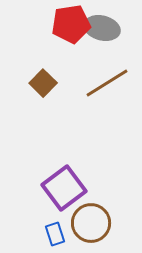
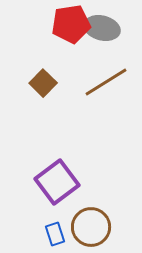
brown line: moved 1 px left, 1 px up
purple square: moved 7 px left, 6 px up
brown circle: moved 4 px down
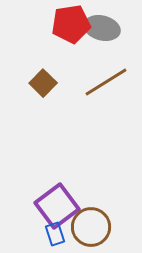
purple square: moved 24 px down
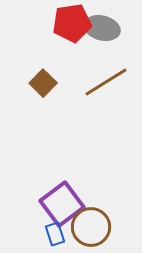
red pentagon: moved 1 px right, 1 px up
purple square: moved 5 px right, 2 px up
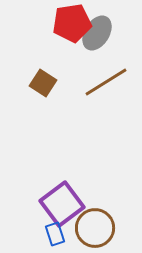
gray ellipse: moved 5 px left, 5 px down; rotated 72 degrees counterclockwise
brown square: rotated 12 degrees counterclockwise
brown circle: moved 4 px right, 1 px down
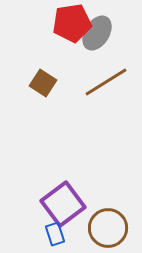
purple square: moved 1 px right
brown circle: moved 13 px right
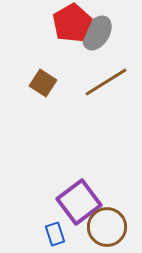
red pentagon: rotated 21 degrees counterclockwise
purple square: moved 16 px right, 2 px up
brown circle: moved 1 px left, 1 px up
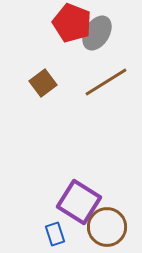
red pentagon: rotated 21 degrees counterclockwise
brown square: rotated 20 degrees clockwise
purple square: rotated 21 degrees counterclockwise
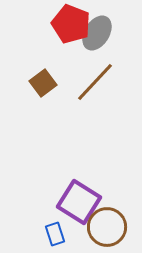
red pentagon: moved 1 px left, 1 px down
brown line: moved 11 px left; rotated 15 degrees counterclockwise
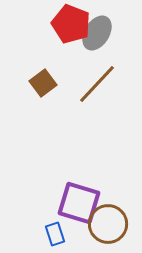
brown line: moved 2 px right, 2 px down
purple square: moved 1 px down; rotated 15 degrees counterclockwise
brown circle: moved 1 px right, 3 px up
